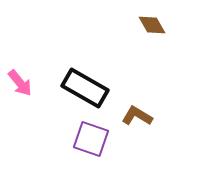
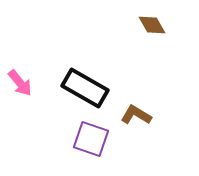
brown L-shape: moved 1 px left, 1 px up
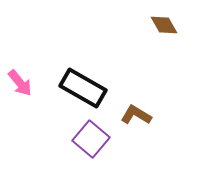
brown diamond: moved 12 px right
black rectangle: moved 2 px left
purple square: rotated 21 degrees clockwise
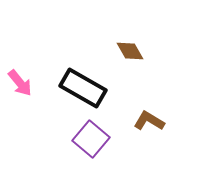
brown diamond: moved 34 px left, 26 px down
brown L-shape: moved 13 px right, 6 px down
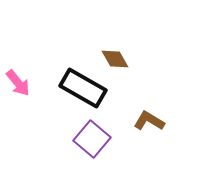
brown diamond: moved 15 px left, 8 px down
pink arrow: moved 2 px left
purple square: moved 1 px right
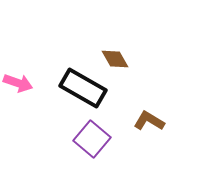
pink arrow: rotated 32 degrees counterclockwise
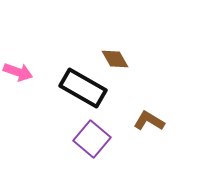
pink arrow: moved 11 px up
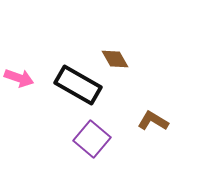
pink arrow: moved 1 px right, 6 px down
black rectangle: moved 5 px left, 3 px up
brown L-shape: moved 4 px right
